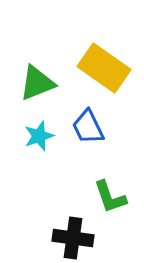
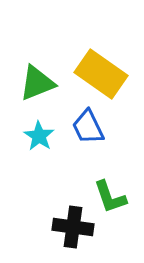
yellow rectangle: moved 3 px left, 6 px down
cyan star: rotated 20 degrees counterclockwise
black cross: moved 11 px up
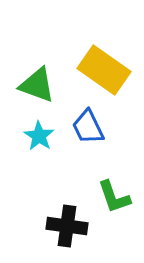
yellow rectangle: moved 3 px right, 4 px up
green triangle: moved 2 px down; rotated 42 degrees clockwise
green L-shape: moved 4 px right
black cross: moved 6 px left, 1 px up
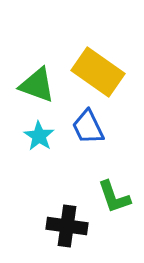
yellow rectangle: moved 6 px left, 2 px down
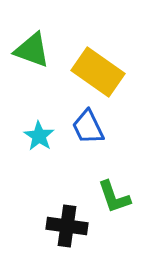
green triangle: moved 5 px left, 35 px up
